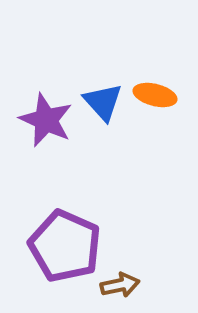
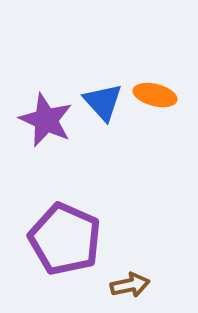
purple pentagon: moved 7 px up
brown arrow: moved 10 px right
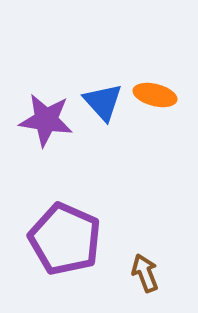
purple star: rotated 16 degrees counterclockwise
brown arrow: moved 15 px right, 12 px up; rotated 99 degrees counterclockwise
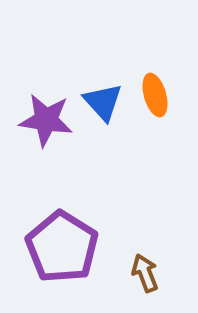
orange ellipse: rotated 60 degrees clockwise
purple pentagon: moved 3 px left, 8 px down; rotated 8 degrees clockwise
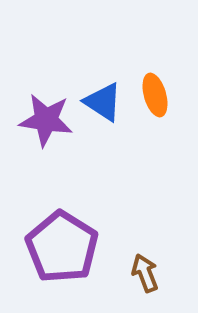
blue triangle: rotated 15 degrees counterclockwise
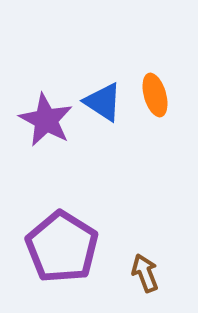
purple star: rotated 20 degrees clockwise
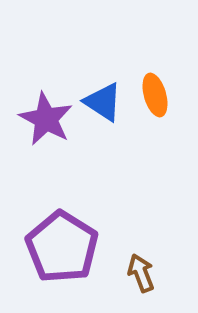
purple star: moved 1 px up
brown arrow: moved 4 px left
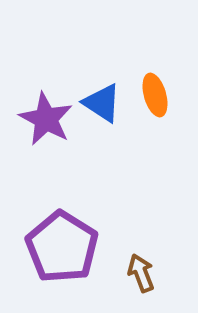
blue triangle: moved 1 px left, 1 px down
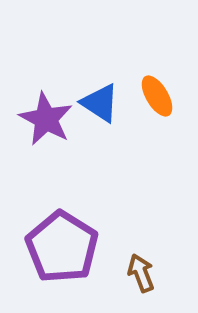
orange ellipse: moved 2 px right, 1 px down; rotated 15 degrees counterclockwise
blue triangle: moved 2 px left
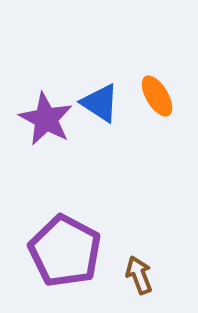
purple pentagon: moved 3 px right, 4 px down; rotated 4 degrees counterclockwise
brown arrow: moved 2 px left, 2 px down
